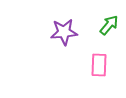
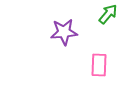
green arrow: moved 1 px left, 11 px up
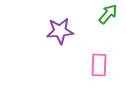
purple star: moved 4 px left, 1 px up
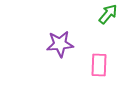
purple star: moved 13 px down
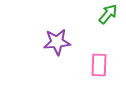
purple star: moved 3 px left, 2 px up
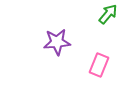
pink rectangle: rotated 20 degrees clockwise
